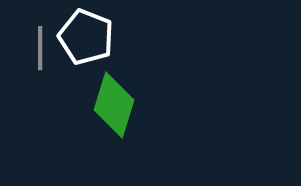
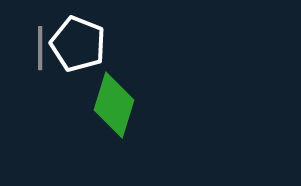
white pentagon: moved 8 px left, 7 px down
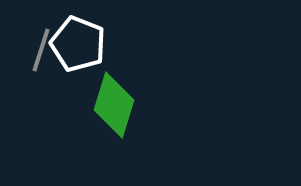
gray line: moved 1 px right, 2 px down; rotated 18 degrees clockwise
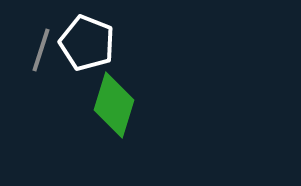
white pentagon: moved 9 px right, 1 px up
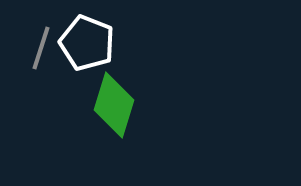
gray line: moved 2 px up
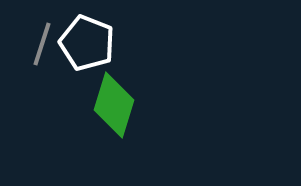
gray line: moved 1 px right, 4 px up
